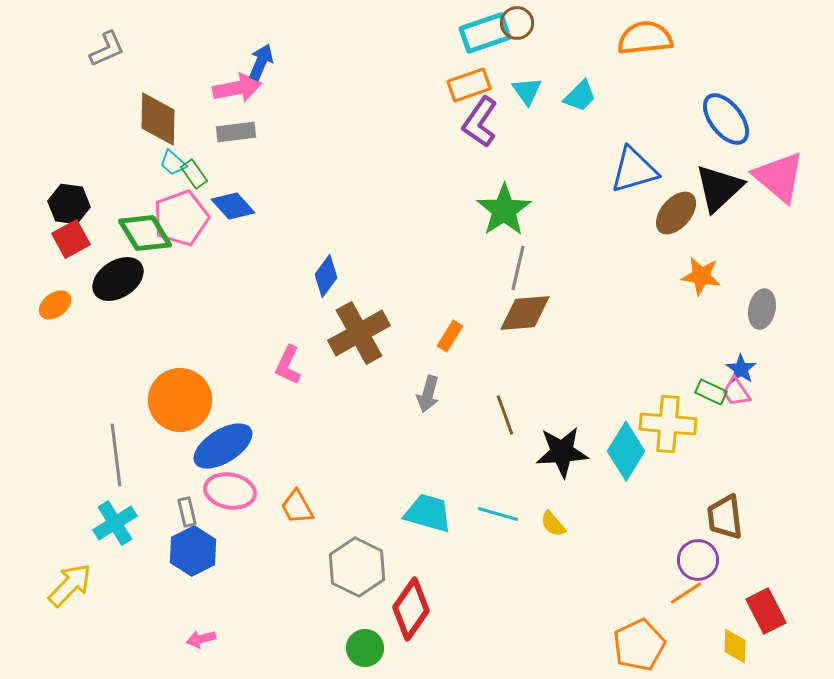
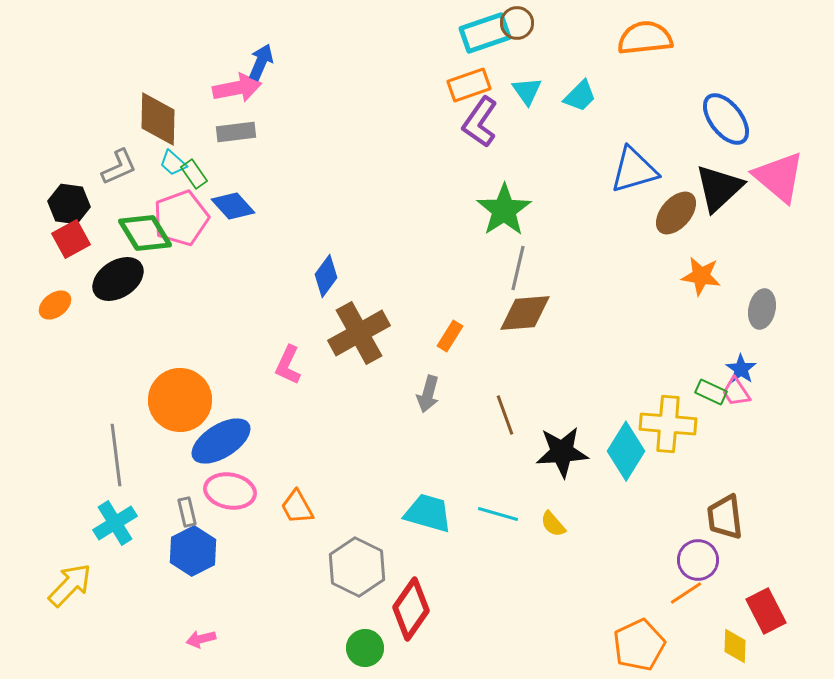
gray L-shape at (107, 49): moved 12 px right, 118 px down
blue ellipse at (223, 446): moved 2 px left, 5 px up
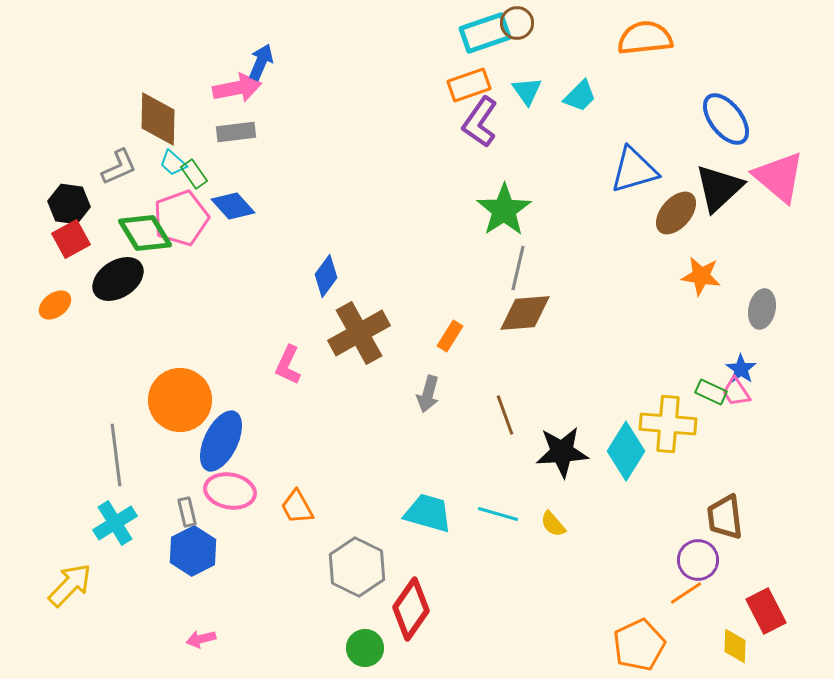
blue ellipse at (221, 441): rotated 32 degrees counterclockwise
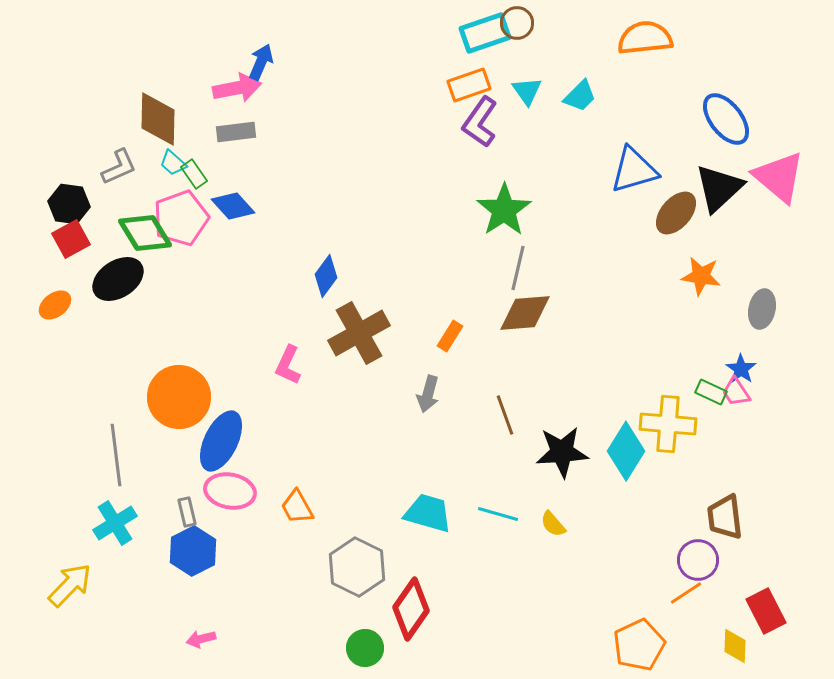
orange circle at (180, 400): moved 1 px left, 3 px up
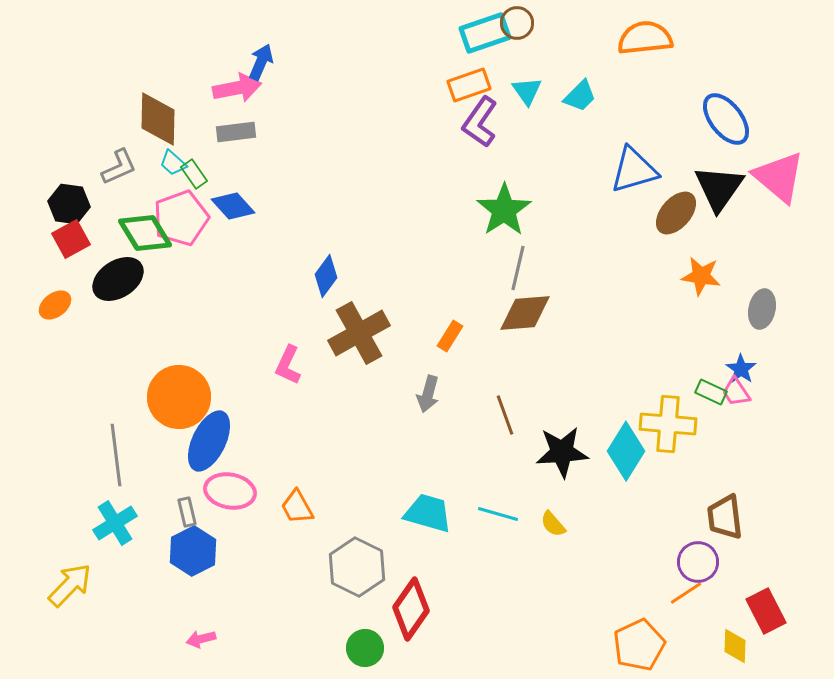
black triangle at (719, 188): rotated 12 degrees counterclockwise
blue ellipse at (221, 441): moved 12 px left
purple circle at (698, 560): moved 2 px down
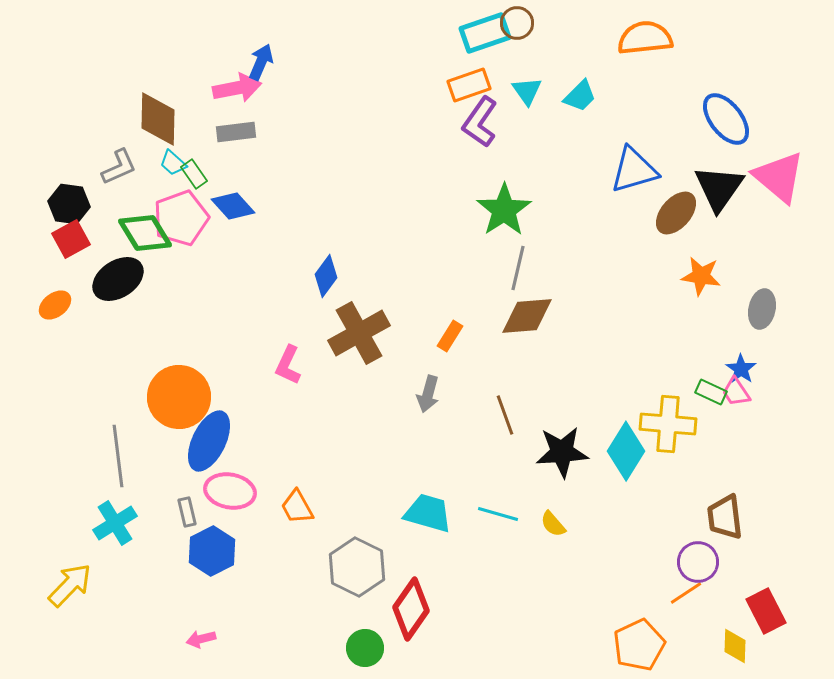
brown diamond at (525, 313): moved 2 px right, 3 px down
gray line at (116, 455): moved 2 px right, 1 px down
blue hexagon at (193, 551): moved 19 px right
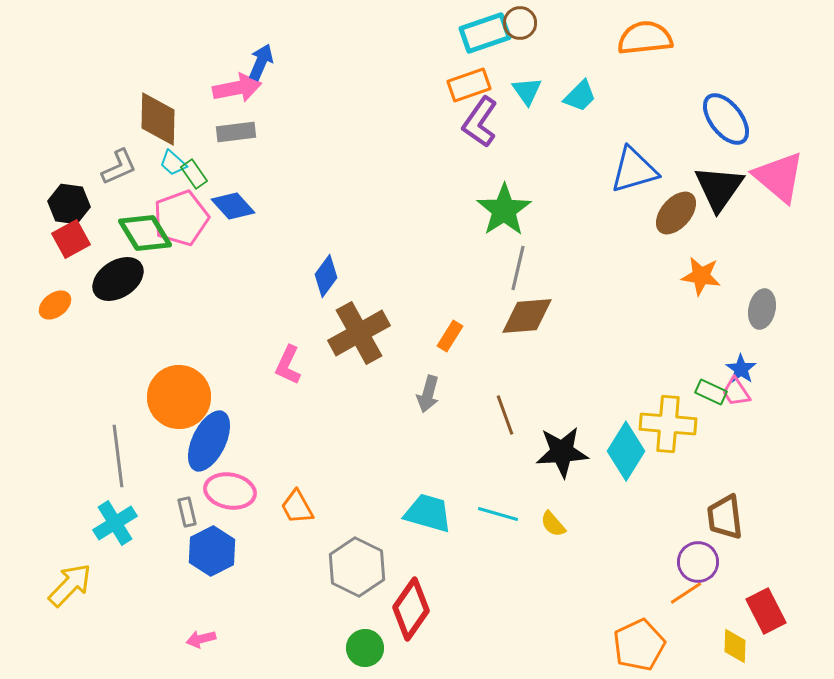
brown circle at (517, 23): moved 3 px right
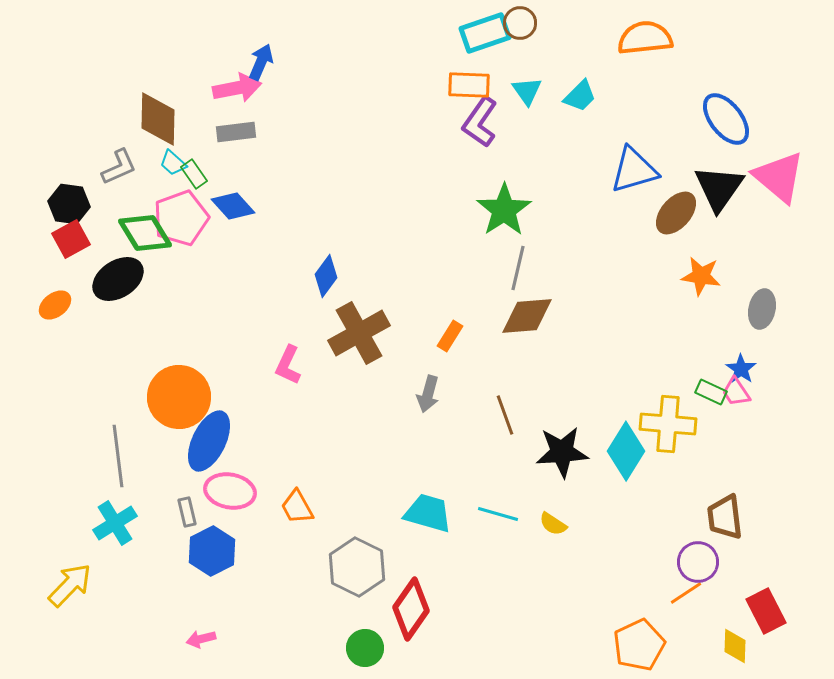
orange rectangle at (469, 85): rotated 21 degrees clockwise
yellow semicircle at (553, 524): rotated 16 degrees counterclockwise
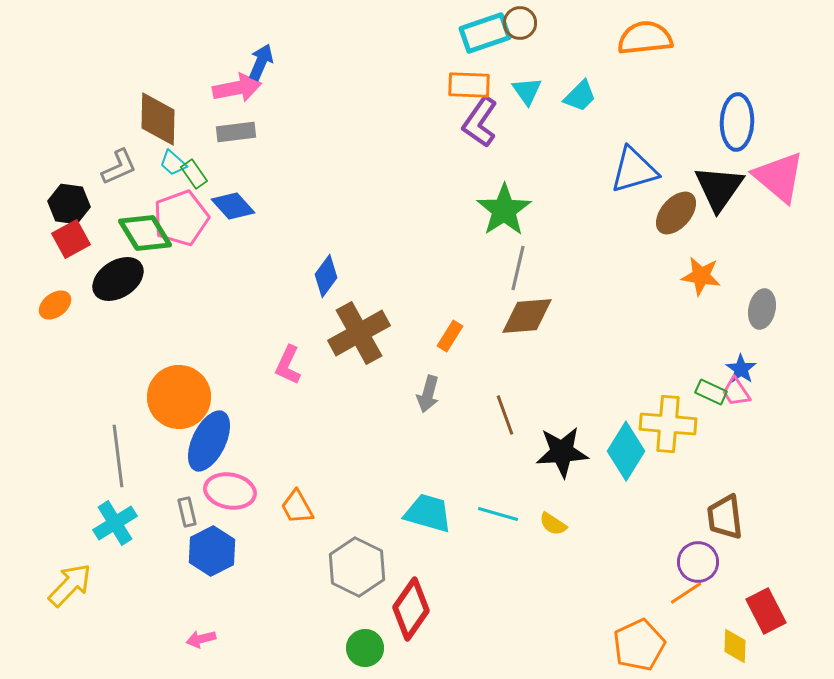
blue ellipse at (726, 119): moved 11 px right, 3 px down; rotated 40 degrees clockwise
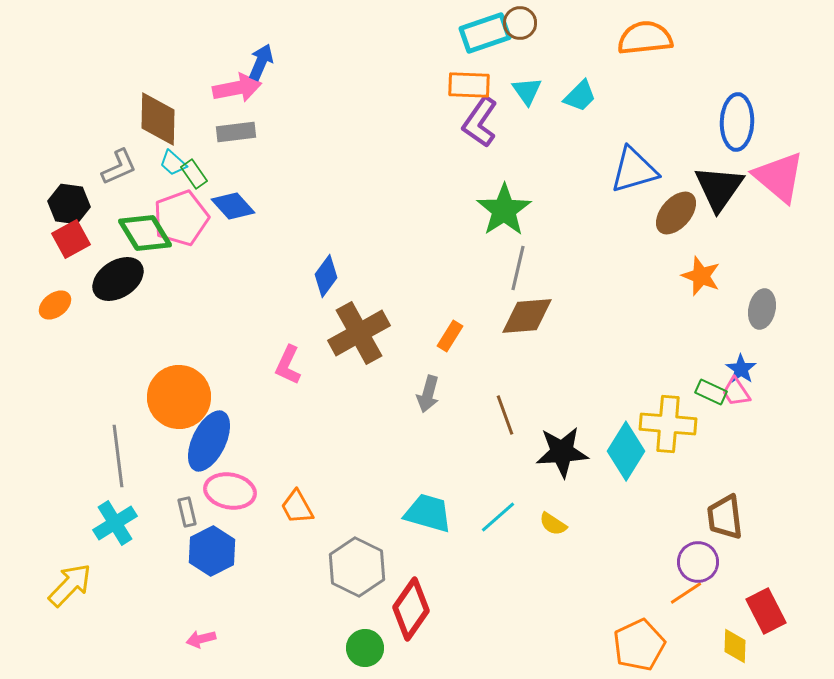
orange star at (701, 276): rotated 12 degrees clockwise
cyan line at (498, 514): moved 3 px down; rotated 57 degrees counterclockwise
